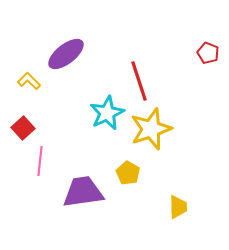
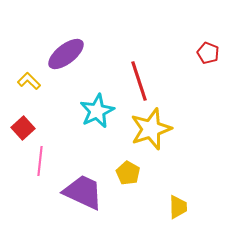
cyan star: moved 10 px left, 2 px up
purple trapezoid: rotated 33 degrees clockwise
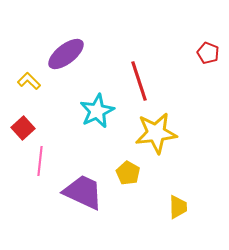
yellow star: moved 5 px right, 4 px down; rotated 12 degrees clockwise
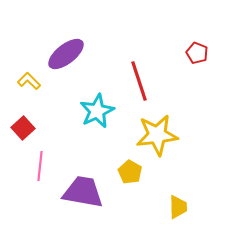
red pentagon: moved 11 px left
yellow star: moved 1 px right, 2 px down
pink line: moved 5 px down
yellow pentagon: moved 2 px right, 1 px up
purple trapezoid: rotated 15 degrees counterclockwise
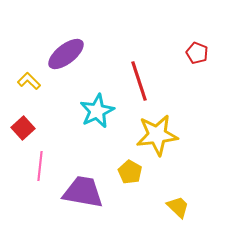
yellow trapezoid: rotated 45 degrees counterclockwise
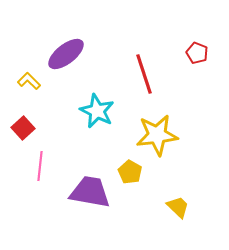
red line: moved 5 px right, 7 px up
cyan star: rotated 20 degrees counterclockwise
purple trapezoid: moved 7 px right
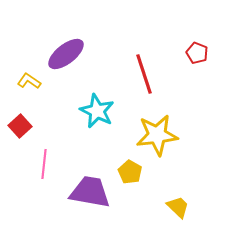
yellow L-shape: rotated 10 degrees counterclockwise
red square: moved 3 px left, 2 px up
pink line: moved 4 px right, 2 px up
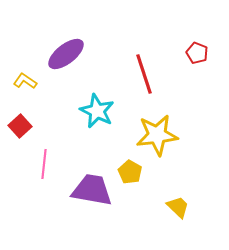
yellow L-shape: moved 4 px left
purple trapezoid: moved 2 px right, 2 px up
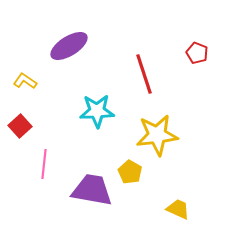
purple ellipse: moved 3 px right, 8 px up; rotated 6 degrees clockwise
cyan star: rotated 28 degrees counterclockwise
yellow trapezoid: moved 2 px down; rotated 20 degrees counterclockwise
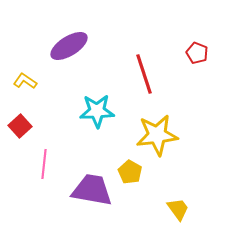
yellow trapezoid: rotated 30 degrees clockwise
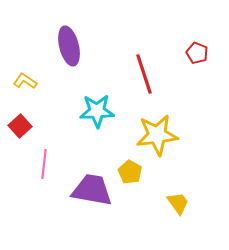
purple ellipse: rotated 72 degrees counterclockwise
yellow trapezoid: moved 6 px up
